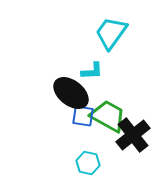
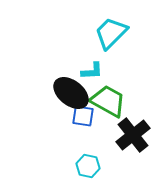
cyan trapezoid: rotated 9 degrees clockwise
green trapezoid: moved 15 px up
cyan hexagon: moved 3 px down
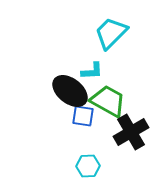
black ellipse: moved 1 px left, 2 px up
black cross: moved 2 px left, 3 px up; rotated 8 degrees clockwise
cyan hexagon: rotated 15 degrees counterclockwise
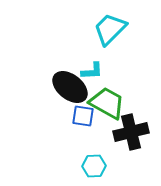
cyan trapezoid: moved 1 px left, 4 px up
black ellipse: moved 4 px up
green trapezoid: moved 1 px left, 2 px down
black cross: rotated 16 degrees clockwise
cyan hexagon: moved 6 px right
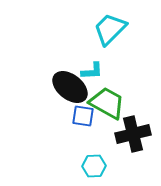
black cross: moved 2 px right, 2 px down
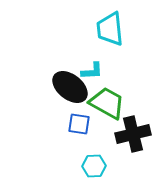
cyan trapezoid: rotated 51 degrees counterclockwise
blue square: moved 4 px left, 8 px down
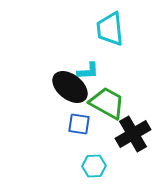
cyan L-shape: moved 4 px left
black cross: rotated 16 degrees counterclockwise
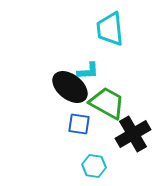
cyan hexagon: rotated 10 degrees clockwise
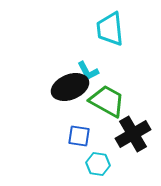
cyan L-shape: rotated 65 degrees clockwise
black ellipse: rotated 60 degrees counterclockwise
green trapezoid: moved 2 px up
blue square: moved 12 px down
cyan hexagon: moved 4 px right, 2 px up
